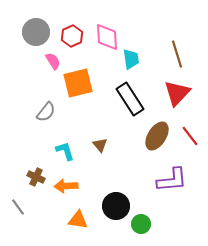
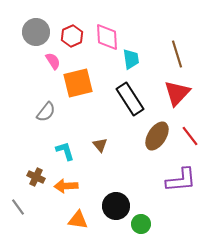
purple L-shape: moved 9 px right
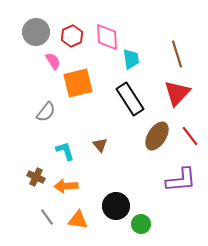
gray line: moved 29 px right, 10 px down
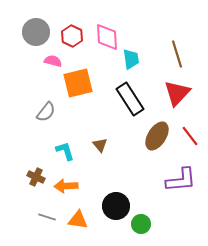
red hexagon: rotated 10 degrees counterclockwise
pink semicircle: rotated 42 degrees counterclockwise
gray line: rotated 36 degrees counterclockwise
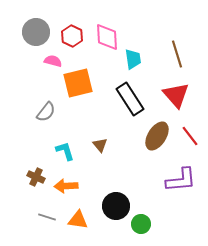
cyan trapezoid: moved 2 px right
red triangle: moved 1 px left, 2 px down; rotated 24 degrees counterclockwise
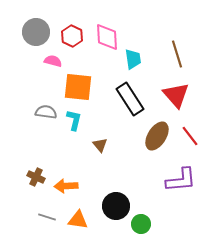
orange square: moved 4 px down; rotated 20 degrees clockwise
gray semicircle: rotated 120 degrees counterclockwise
cyan L-shape: moved 9 px right, 31 px up; rotated 30 degrees clockwise
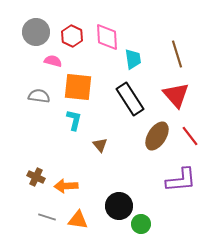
gray semicircle: moved 7 px left, 16 px up
black circle: moved 3 px right
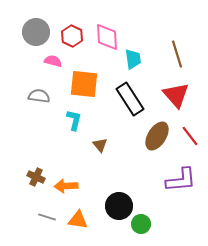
orange square: moved 6 px right, 3 px up
